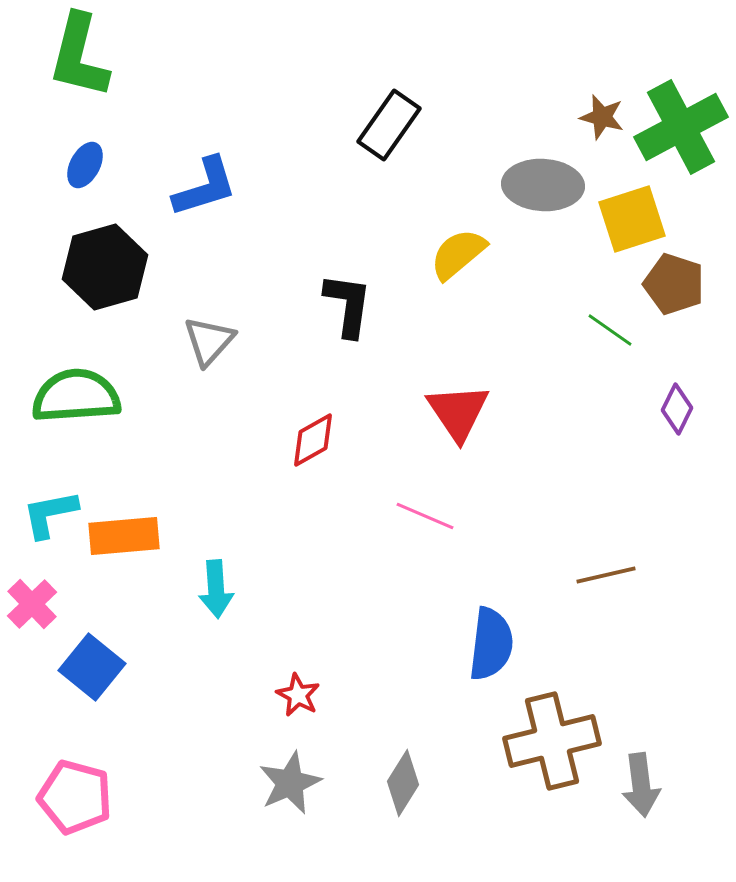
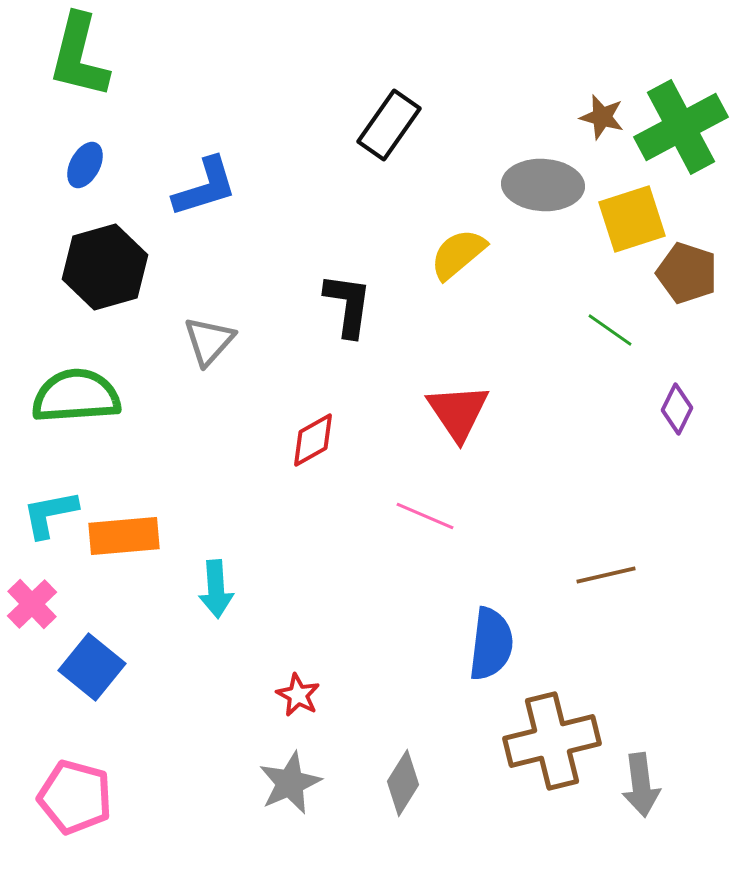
brown pentagon: moved 13 px right, 11 px up
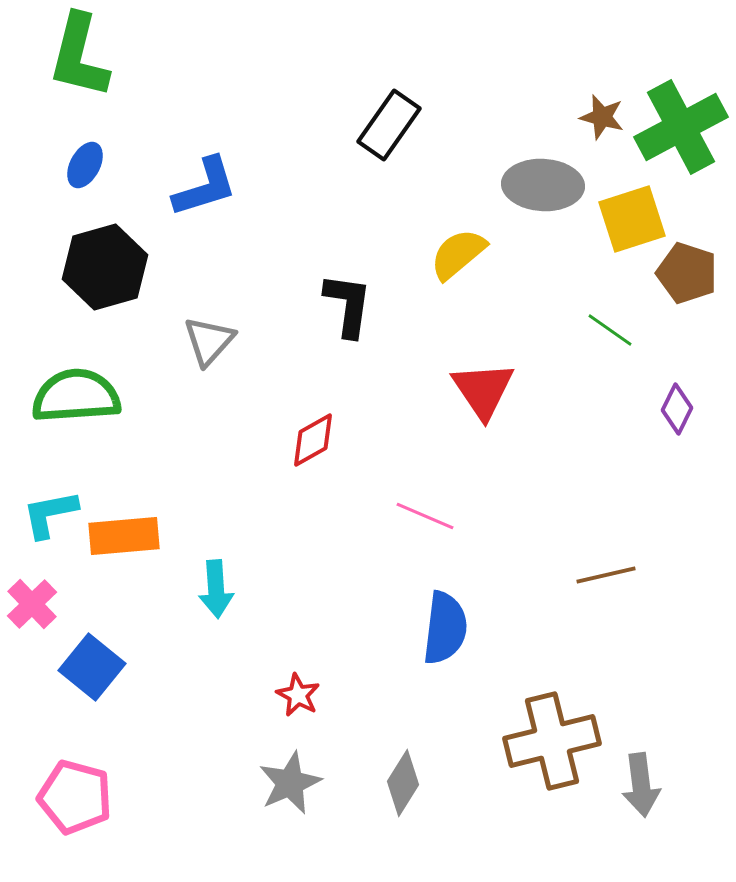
red triangle: moved 25 px right, 22 px up
blue semicircle: moved 46 px left, 16 px up
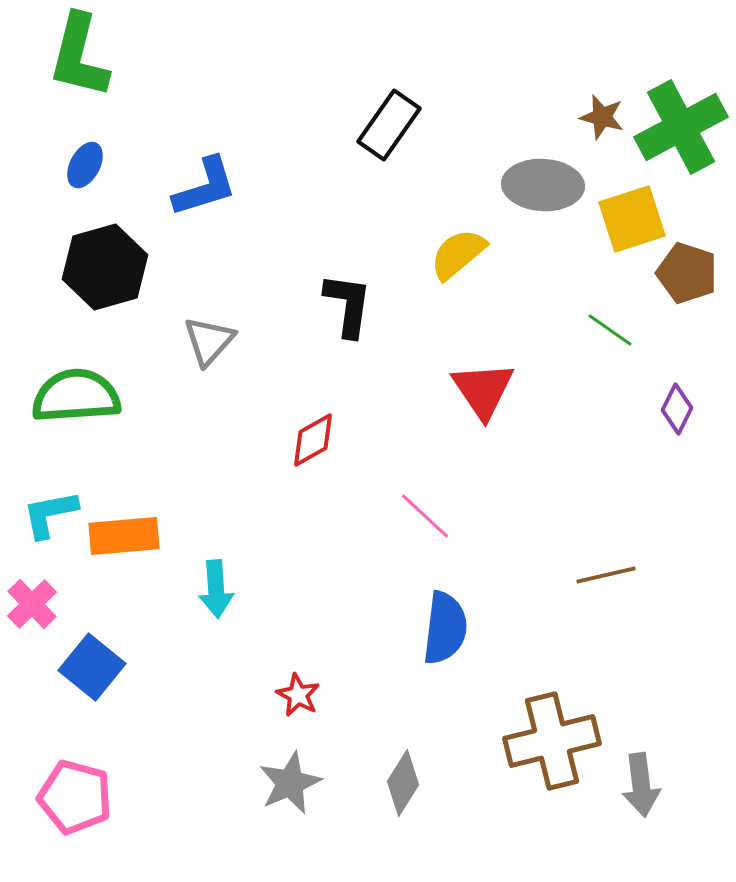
pink line: rotated 20 degrees clockwise
